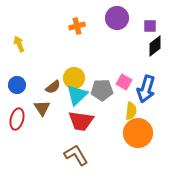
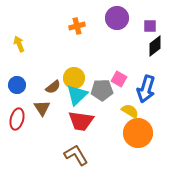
pink square: moved 5 px left, 3 px up
yellow semicircle: moved 1 px left; rotated 66 degrees counterclockwise
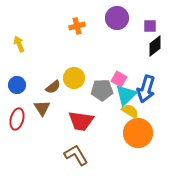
cyan triangle: moved 49 px right
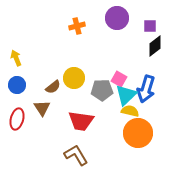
yellow arrow: moved 3 px left, 14 px down
yellow semicircle: rotated 18 degrees counterclockwise
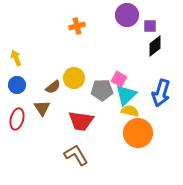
purple circle: moved 10 px right, 3 px up
blue arrow: moved 15 px right, 4 px down
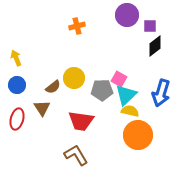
orange circle: moved 2 px down
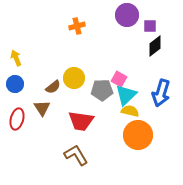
blue circle: moved 2 px left, 1 px up
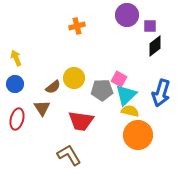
brown L-shape: moved 7 px left
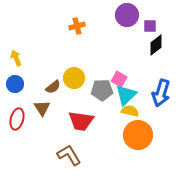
black diamond: moved 1 px right, 1 px up
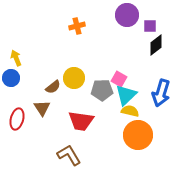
blue circle: moved 4 px left, 6 px up
